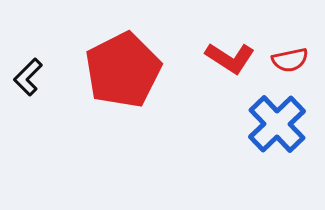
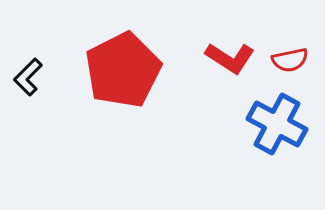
blue cross: rotated 18 degrees counterclockwise
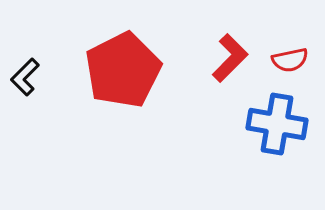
red L-shape: rotated 78 degrees counterclockwise
black L-shape: moved 3 px left
blue cross: rotated 18 degrees counterclockwise
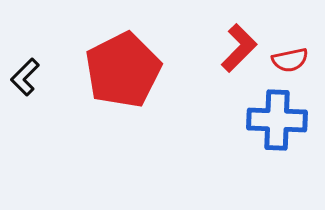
red L-shape: moved 9 px right, 10 px up
blue cross: moved 4 px up; rotated 8 degrees counterclockwise
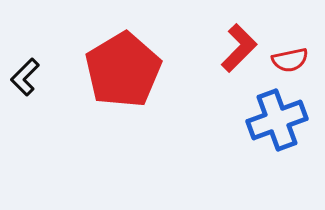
red pentagon: rotated 4 degrees counterclockwise
blue cross: rotated 22 degrees counterclockwise
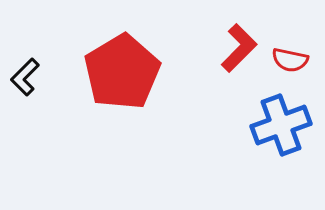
red semicircle: rotated 24 degrees clockwise
red pentagon: moved 1 px left, 2 px down
blue cross: moved 4 px right, 5 px down
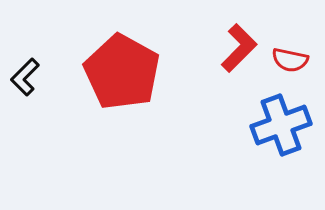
red pentagon: rotated 12 degrees counterclockwise
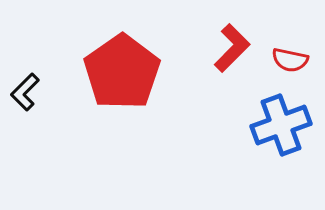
red L-shape: moved 7 px left
red pentagon: rotated 8 degrees clockwise
black L-shape: moved 15 px down
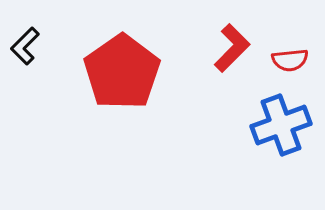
red semicircle: rotated 18 degrees counterclockwise
black L-shape: moved 46 px up
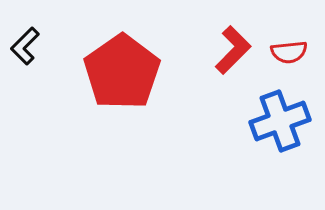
red L-shape: moved 1 px right, 2 px down
red semicircle: moved 1 px left, 8 px up
blue cross: moved 1 px left, 4 px up
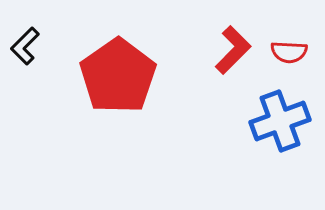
red semicircle: rotated 9 degrees clockwise
red pentagon: moved 4 px left, 4 px down
